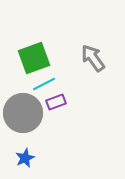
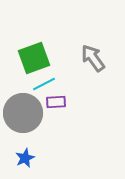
purple rectangle: rotated 18 degrees clockwise
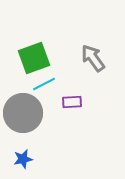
purple rectangle: moved 16 px right
blue star: moved 2 px left, 1 px down; rotated 12 degrees clockwise
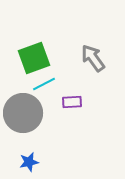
blue star: moved 6 px right, 3 px down
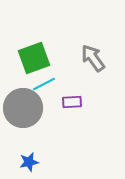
gray circle: moved 5 px up
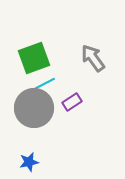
purple rectangle: rotated 30 degrees counterclockwise
gray circle: moved 11 px right
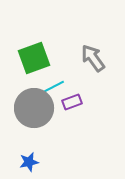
cyan line: moved 9 px right, 3 px down
purple rectangle: rotated 12 degrees clockwise
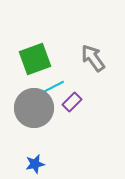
green square: moved 1 px right, 1 px down
purple rectangle: rotated 24 degrees counterclockwise
blue star: moved 6 px right, 2 px down
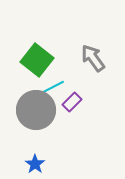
green square: moved 2 px right, 1 px down; rotated 32 degrees counterclockwise
gray circle: moved 2 px right, 2 px down
blue star: rotated 24 degrees counterclockwise
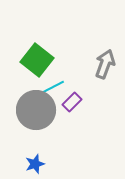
gray arrow: moved 12 px right, 6 px down; rotated 56 degrees clockwise
blue star: rotated 18 degrees clockwise
